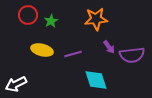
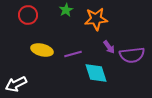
green star: moved 15 px right, 11 px up
cyan diamond: moved 7 px up
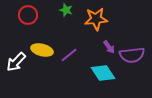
green star: rotated 24 degrees counterclockwise
purple line: moved 4 px left, 1 px down; rotated 24 degrees counterclockwise
cyan diamond: moved 7 px right; rotated 15 degrees counterclockwise
white arrow: moved 22 px up; rotated 20 degrees counterclockwise
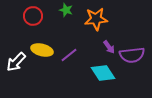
red circle: moved 5 px right, 1 px down
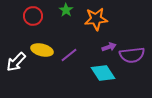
green star: rotated 16 degrees clockwise
purple arrow: rotated 72 degrees counterclockwise
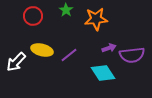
purple arrow: moved 1 px down
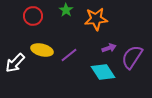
purple semicircle: moved 2 px down; rotated 130 degrees clockwise
white arrow: moved 1 px left, 1 px down
cyan diamond: moved 1 px up
